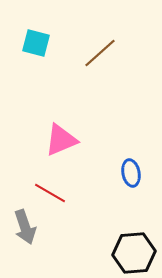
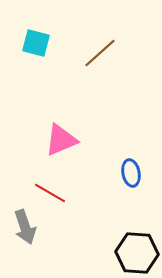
black hexagon: moved 3 px right; rotated 9 degrees clockwise
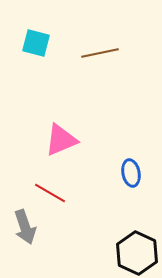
brown line: rotated 30 degrees clockwise
black hexagon: rotated 21 degrees clockwise
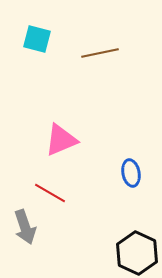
cyan square: moved 1 px right, 4 px up
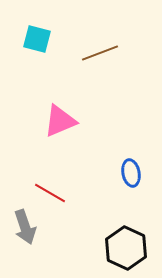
brown line: rotated 9 degrees counterclockwise
pink triangle: moved 1 px left, 19 px up
black hexagon: moved 11 px left, 5 px up
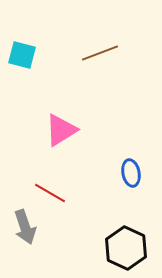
cyan square: moved 15 px left, 16 px down
pink triangle: moved 1 px right, 9 px down; rotated 9 degrees counterclockwise
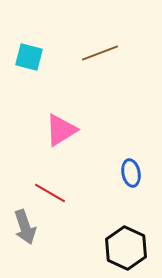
cyan square: moved 7 px right, 2 px down
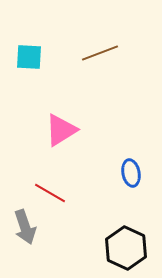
cyan square: rotated 12 degrees counterclockwise
